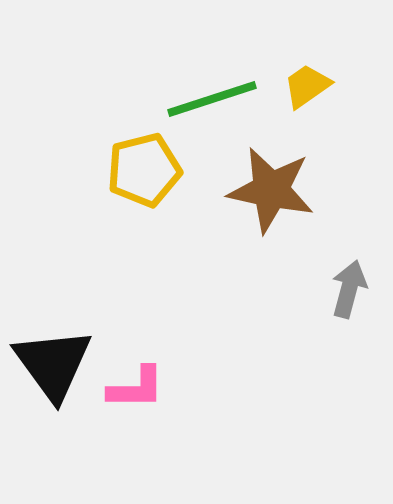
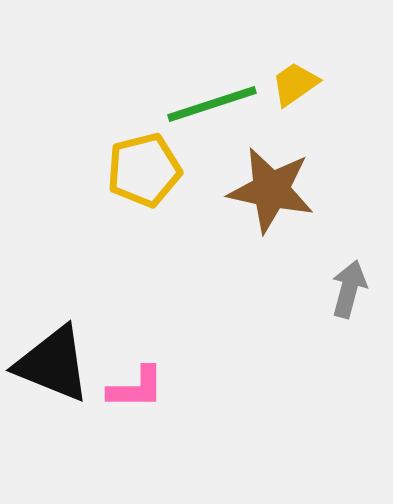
yellow trapezoid: moved 12 px left, 2 px up
green line: moved 5 px down
black triangle: rotated 32 degrees counterclockwise
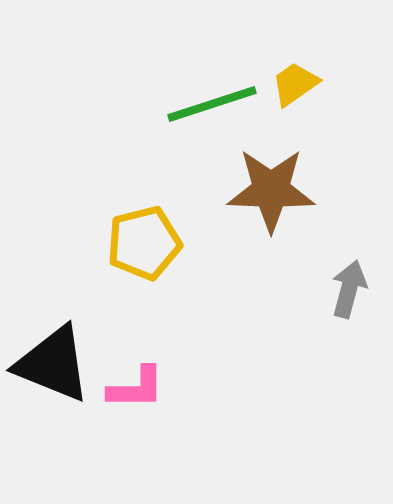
yellow pentagon: moved 73 px down
brown star: rotated 10 degrees counterclockwise
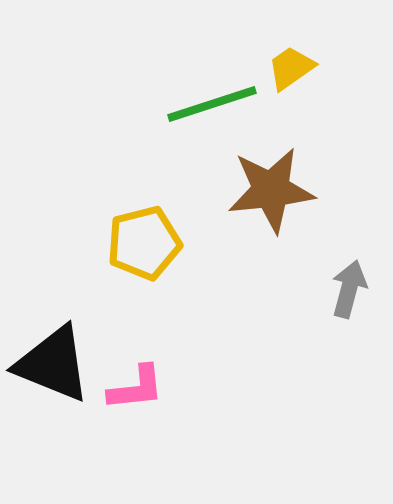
yellow trapezoid: moved 4 px left, 16 px up
brown star: rotated 8 degrees counterclockwise
pink L-shape: rotated 6 degrees counterclockwise
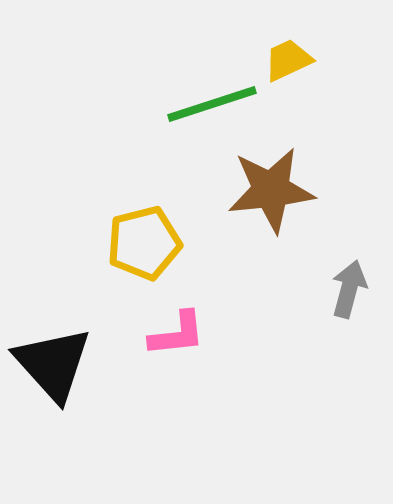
yellow trapezoid: moved 3 px left, 8 px up; rotated 10 degrees clockwise
black triangle: rotated 26 degrees clockwise
pink L-shape: moved 41 px right, 54 px up
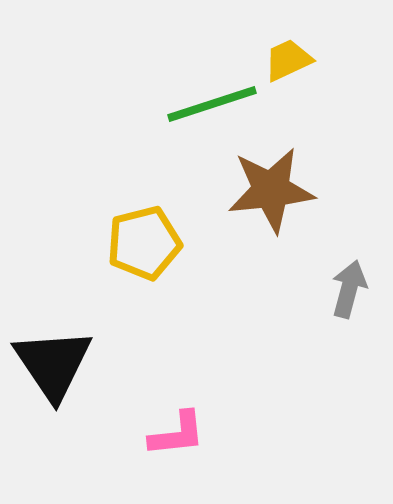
pink L-shape: moved 100 px down
black triangle: rotated 8 degrees clockwise
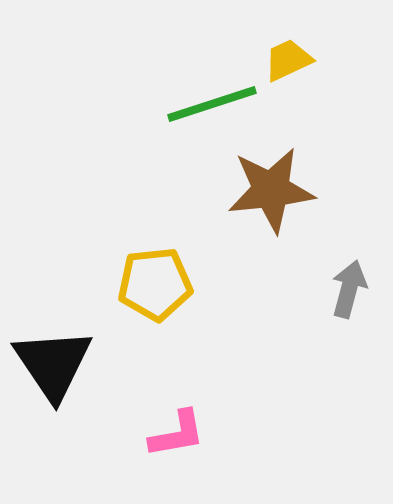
yellow pentagon: moved 11 px right, 41 px down; rotated 8 degrees clockwise
pink L-shape: rotated 4 degrees counterclockwise
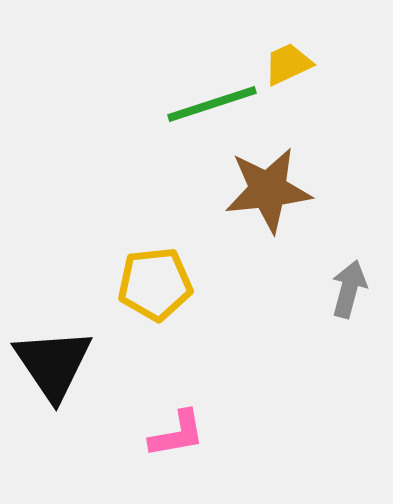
yellow trapezoid: moved 4 px down
brown star: moved 3 px left
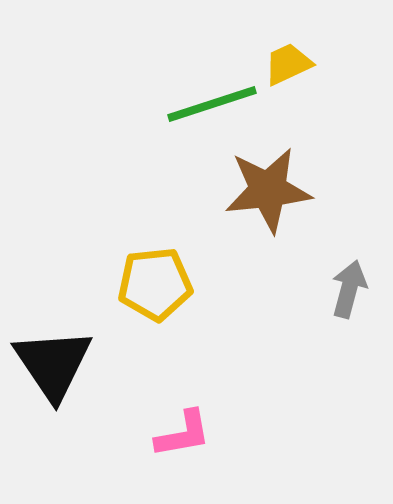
pink L-shape: moved 6 px right
